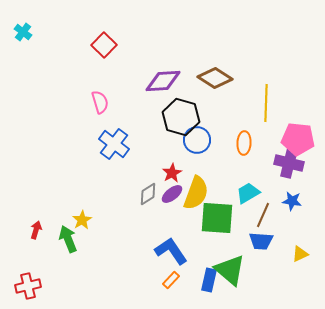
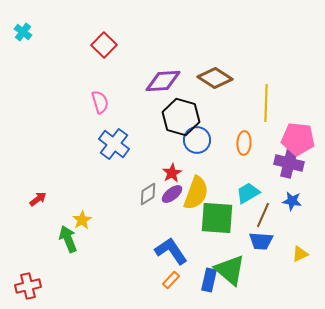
red arrow: moved 2 px right, 31 px up; rotated 36 degrees clockwise
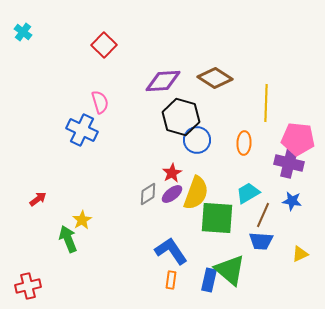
blue cross: moved 32 px left, 14 px up; rotated 12 degrees counterclockwise
orange rectangle: rotated 36 degrees counterclockwise
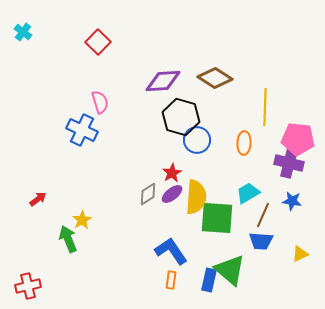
red square: moved 6 px left, 3 px up
yellow line: moved 1 px left, 4 px down
yellow semicircle: moved 4 px down; rotated 16 degrees counterclockwise
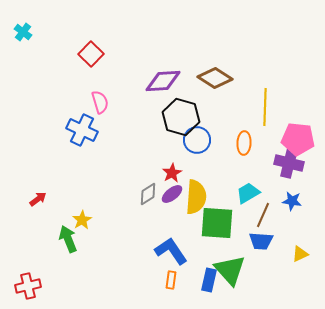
red square: moved 7 px left, 12 px down
green square: moved 5 px down
green triangle: rotated 8 degrees clockwise
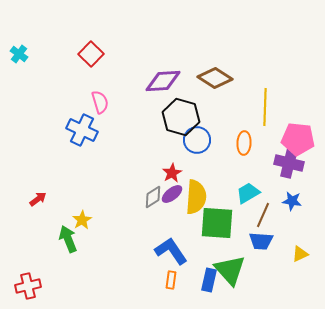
cyan cross: moved 4 px left, 22 px down
gray diamond: moved 5 px right, 3 px down
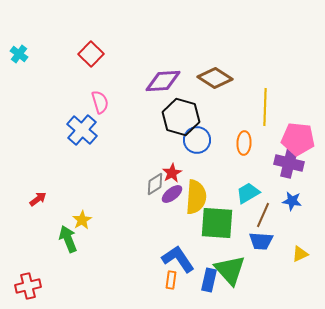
blue cross: rotated 16 degrees clockwise
gray diamond: moved 2 px right, 13 px up
blue L-shape: moved 7 px right, 8 px down
